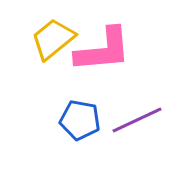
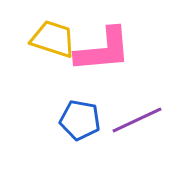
yellow trapezoid: rotated 57 degrees clockwise
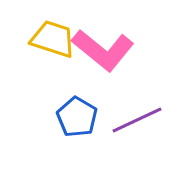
pink L-shape: rotated 44 degrees clockwise
blue pentagon: moved 3 px left, 3 px up; rotated 21 degrees clockwise
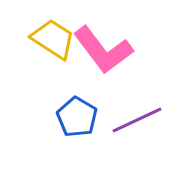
yellow trapezoid: rotated 15 degrees clockwise
pink L-shape: rotated 14 degrees clockwise
